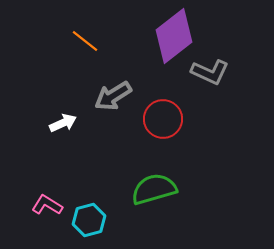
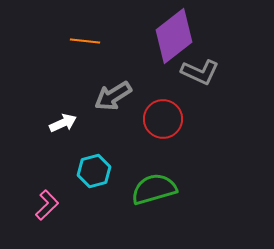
orange line: rotated 32 degrees counterclockwise
gray L-shape: moved 10 px left
pink L-shape: rotated 104 degrees clockwise
cyan hexagon: moved 5 px right, 49 px up
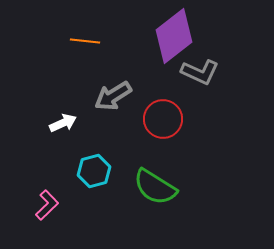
green semicircle: moved 1 px right, 2 px up; rotated 132 degrees counterclockwise
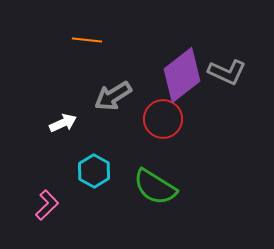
purple diamond: moved 8 px right, 39 px down
orange line: moved 2 px right, 1 px up
gray L-shape: moved 27 px right
cyan hexagon: rotated 16 degrees counterclockwise
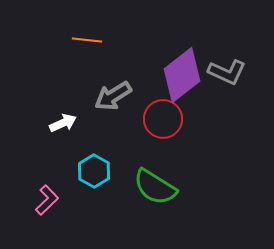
pink L-shape: moved 5 px up
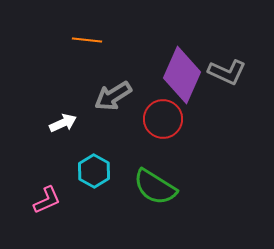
purple diamond: rotated 28 degrees counterclockwise
pink L-shape: rotated 20 degrees clockwise
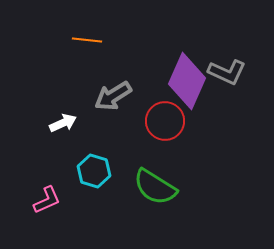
purple diamond: moved 5 px right, 6 px down
red circle: moved 2 px right, 2 px down
cyan hexagon: rotated 12 degrees counterclockwise
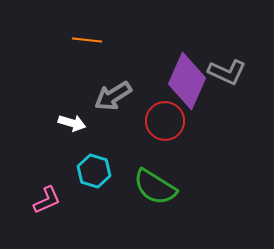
white arrow: moved 9 px right; rotated 40 degrees clockwise
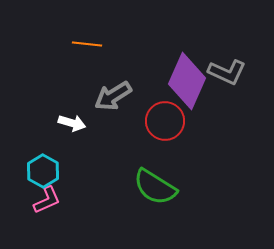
orange line: moved 4 px down
cyan hexagon: moved 51 px left; rotated 12 degrees clockwise
